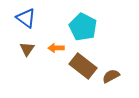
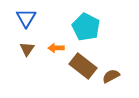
blue triangle: rotated 25 degrees clockwise
cyan pentagon: moved 3 px right
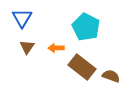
blue triangle: moved 4 px left
brown triangle: moved 2 px up
brown rectangle: moved 1 px left, 1 px down
brown semicircle: rotated 48 degrees clockwise
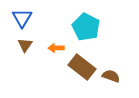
brown triangle: moved 2 px left, 2 px up
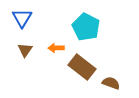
brown triangle: moved 5 px down
brown semicircle: moved 7 px down
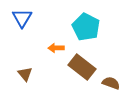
brown triangle: moved 24 px down; rotated 14 degrees counterclockwise
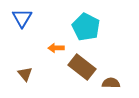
brown semicircle: rotated 18 degrees counterclockwise
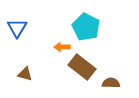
blue triangle: moved 5 px left, 10 px down
orange arrow: moved 6 px right, 1 px up
brown triangle: rotated 35 degrees counterclockwise
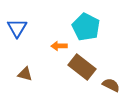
orange arrow: moved 3 px left, 1 px up
brown semicircle: moved 2 px down; rotated 24 degrees clockwise
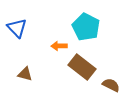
blue triangle: rotated 15 degrees counterclockwise
